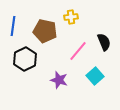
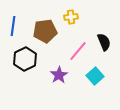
brown pentagon: rotated 20 degrees counterclockwise
purple star: moved 5 px up; rotated 24 degrees clockwise
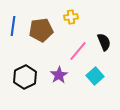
brown pentagon: moved 4 px left, 1 px up
black hexagon: moved 18 px down
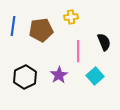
pink line: rotated 40 degrees counterclockwise
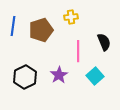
brown pentagon: rotated 10 degrees counterclockwise
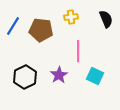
blue line: rotated 24 degrees clockwise
brown pentagon: rotated 25 degrees clockwise
black semicircle: moved 2 px right, 23 px up
cyan square: rotated 24 degrees counterclockwise
